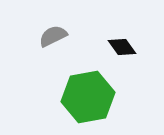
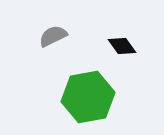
black diamond: moved 1 px up
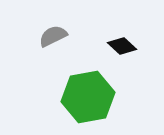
black diamond: rotated 12 degrees counterclockwise
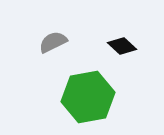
gray semicircle: moved 6 px down
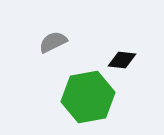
black diamond: moved 14 px down; rotated 36 degrees counterclockwise
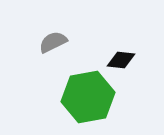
black diamond: moved 1 px left
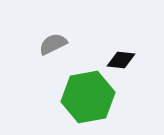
gray semicircle: moved 2 px down
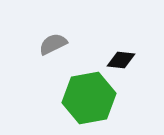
green hexagon: moved 1 px right, 1 px down
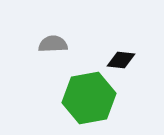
gray semicircle: rotated 24 degrees clockwise
